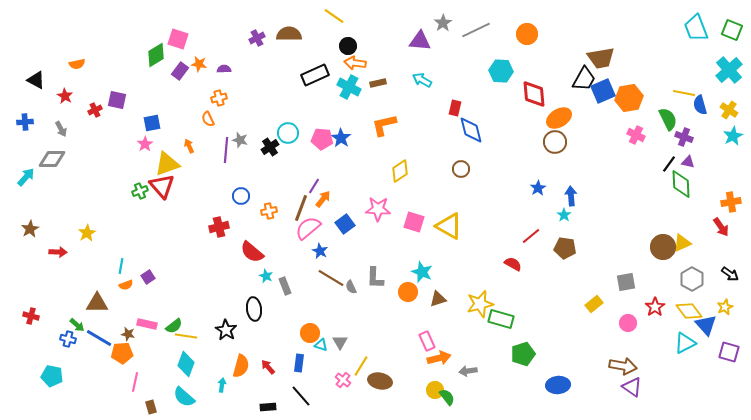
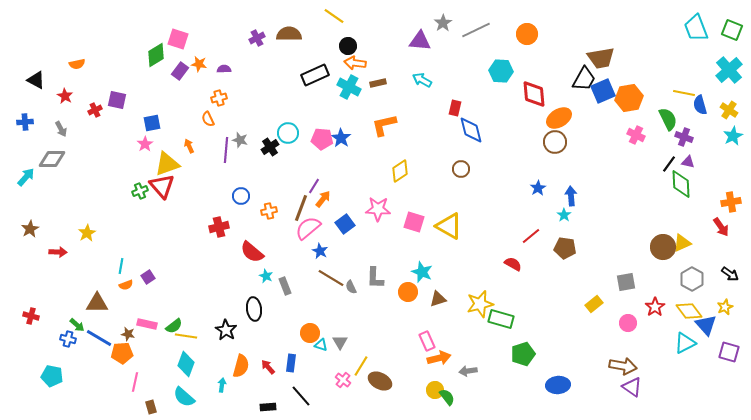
blue rectangle at (299, 363): moved 8 px left
brown ellipse at (380, 381): rotated 15 degrees clockwise
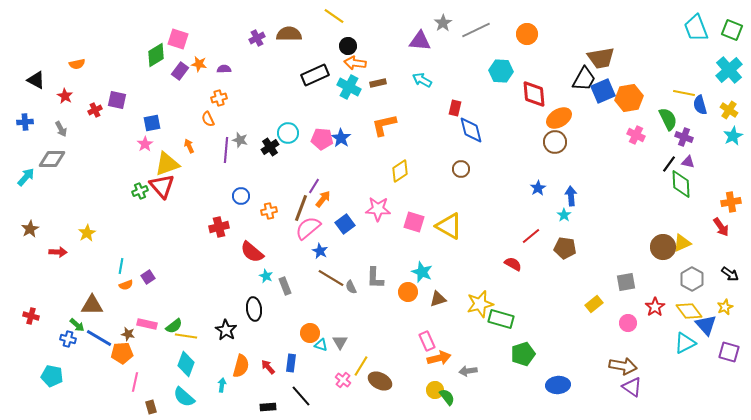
brown triangle at (97, 303): moved 5 px left, 2 px down
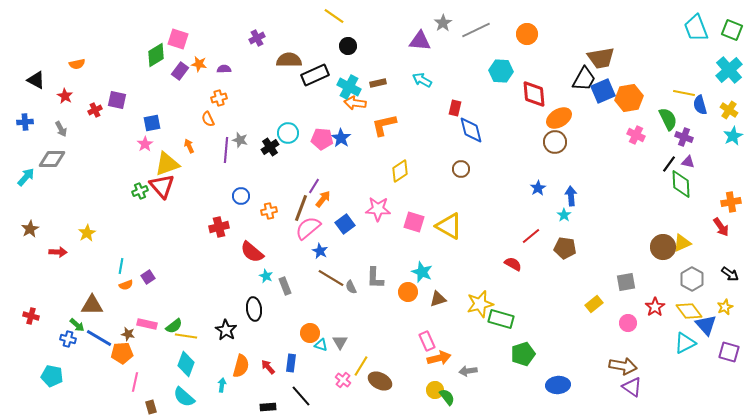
brown semicircle at (289, 34): moved 26 px down
orange arrow at (355, 63): moved 40 px down
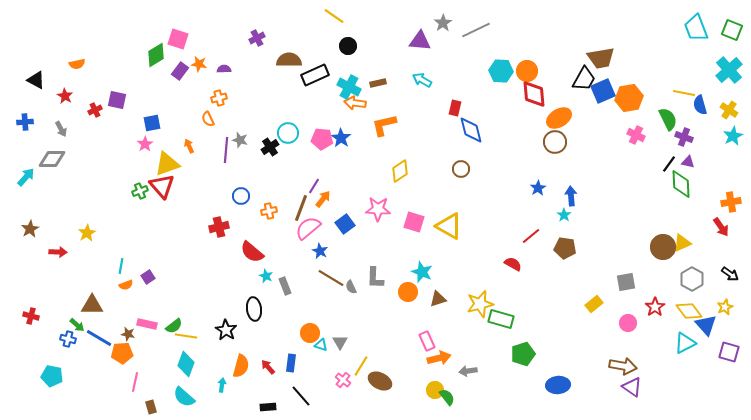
orange circle at (527, 34): moved 37 px down
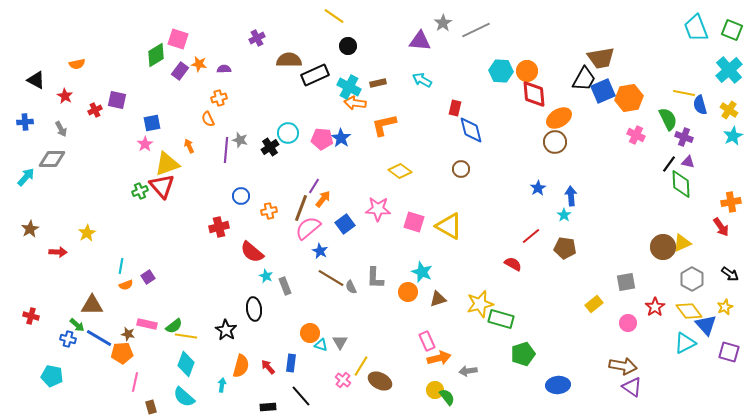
yellow diamond at (400, 171): rotated 70 degrees clockwise
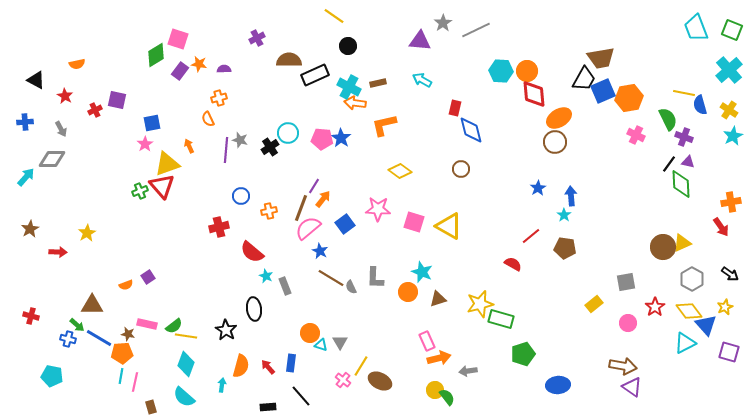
cyan line at (121, 266): moved 110 px down
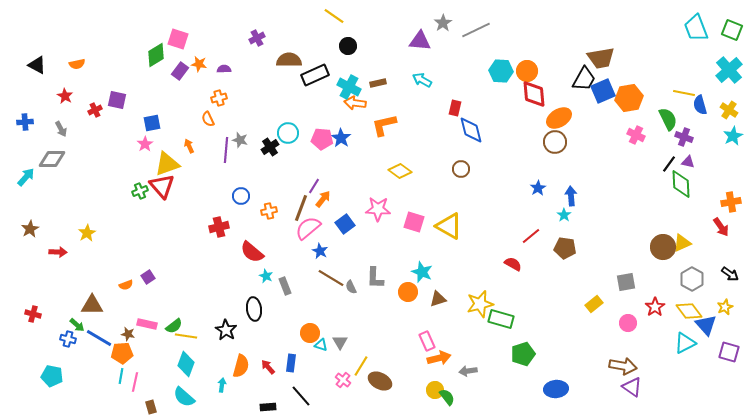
black triangle at (36, 80): moved 1 px right, 15 px up
red cross at (31, 316): moved 2 px right, 2 px up
blue ellipse at (558, 385): moved 2 px left, 4 px down
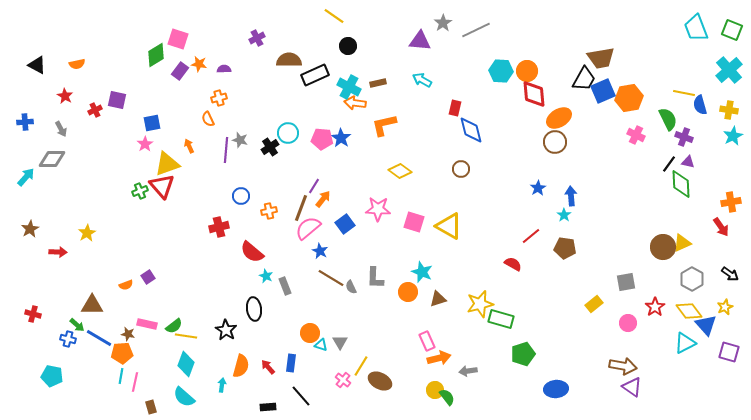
yellow cross at (729, 110): rotated 24 degrees counterclockwise
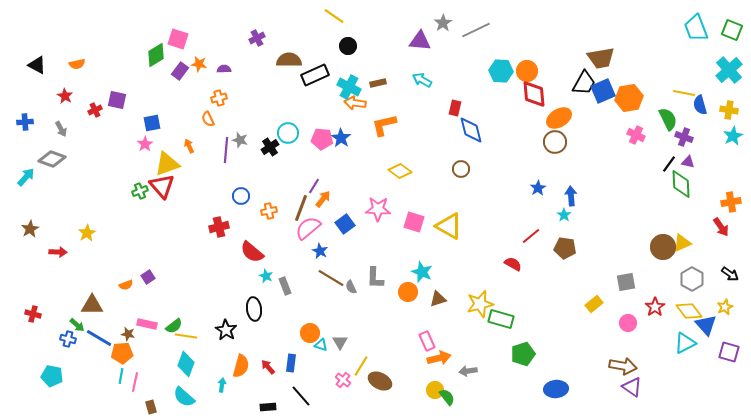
black trapezoid at (584, 79): moved 4 px down
gray diamond at (52, 159): rotated 20 degrees clockwise
